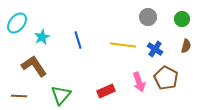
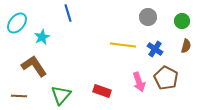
green circle: moved 2 px down
blue line: moved 10 px left, 27 px up
red rectangle: moved 4 px left; rotated 42 degrees clockwise
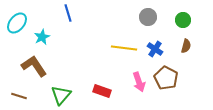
green circle: moved 1 px right, 1 px up
yellow line: moved 1 px right, 3 px down
brown line: rotated 14 degrees clockwise
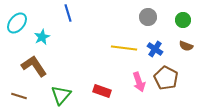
brown semicircle: rotated 96 degrees clockwise
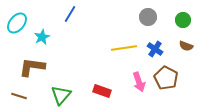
blue line: moved 2 px right, 1 px down; rotated 48 degrees clockwise
yellow line: rotated 15 degrees counterclockwise
brown L-shape: moved 2 px left, 1 px down; rotated 48 degrees counterclockwise
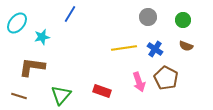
cyan star: rotated 14 degrees clockwise
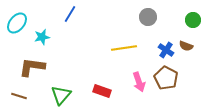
green circle: moved 10 px right
blue cross: moved 11 px right, 1 px down
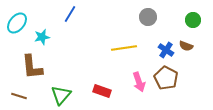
brown L-shape: rotated 104 degrees counterclockwise
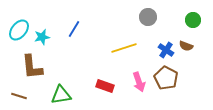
blue line: moved 4 px right, 15 px down
cyan ellipse: moved 2 px right, 7 px down
yellow line: rotated 10 degrees counterclockwise
red rectangle: moved 3 px right, 5 px up
green triangle: rotated 40 degrees clockwise
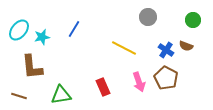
yellow line: rotated 45 degrees clockwise
red rectangle: moved 2 px left, 1 px down; rotated 48 degrees clockwise
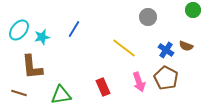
green circle: moved 10 px up
yellow line: rotated 10 degrees clockwise
brown line: moved 3 px up
